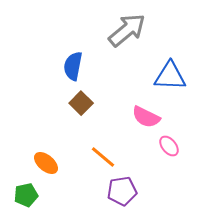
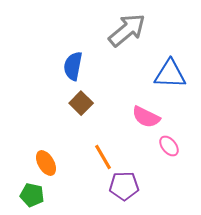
blue triangle: moved 2 px up
orange line: rotated 20 degrees clockwise
orange ellipse: rotated 20 degrees clockwise
purple pentagon: moved 2 px right, 5 px up; rotated 8 degrees clockwise
green pentagon: moved 6 px right; rotated 25 degrees clockwise
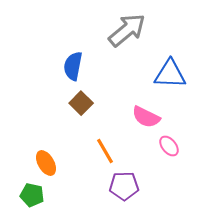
orange line: moved 2 px right, 6 px up
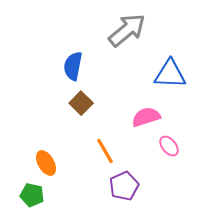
pink semicircle: rotated 136 degrees clockwise
purple pentagon: rotated 24 degrees counterclockwise
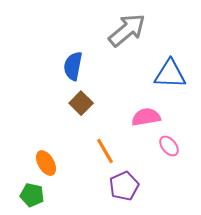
pink semicircle: rotated 8 degrees clockwise
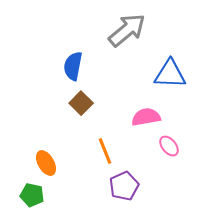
orange line: rotated 8 degrees clockwise
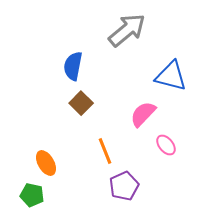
blue triangle: moved 1 px right, 2 px down; rotated 12 degrees clockwise
pink semicircle: moved 3 px left, 3 px up; rotated 36 degrees counterclockwise
pink ellipse: moved 3 px left, 1 px up
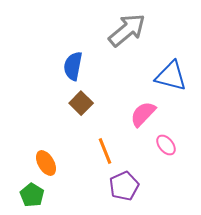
green pentagon: rotated 20 degrees clockwise
